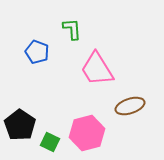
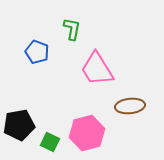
green L-shape: rotated 15 degrees clockwise
brown ellipse: rotated 12 degrees clockwise
black pentagon: moved 1 px left; rotated 28 degrees clockwise
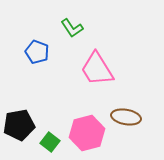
green L-shape: moved 1 px up; rotated 135 degrees clockwise
brown ellipse: moved 4 px left, 11 px down; rotated 16 degrees clockwise
green square: rotated 12 degrees clockwise
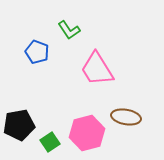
green L-shape: moved 3 px left, 2 px down
green square: rotated 18 degrees clockwise
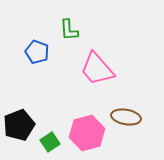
green L-shape: rotated 30 degrees clockwise
pink trapezoid: rotated 9 degrees counterclockwise
black pentagon: rotated 12 degrees counterclockwise
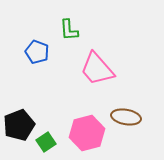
green square: moved 4 px left
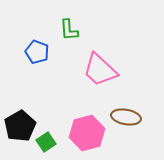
pink trapezoid: moved 3 px right, 1 px down; rotated 6 degrees counterclockwise
black pentagon: moved 1 px right, 1 px down; rotated 8 degrees counterclockwise
